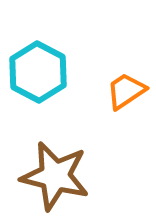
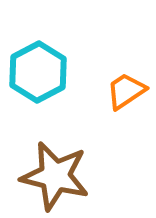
cyan hexagon: rotated 4 degrees clockwise
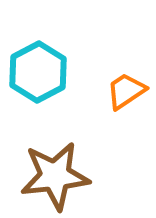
brown star: rotated 20 degrees counterclockwise
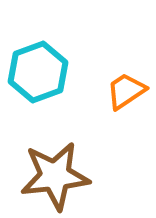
cyan hexagon: rotated 8 degrees clockwise
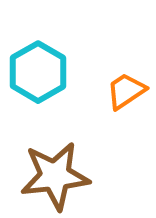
cyan hexagon: rotated 10 degrees counterclockwise
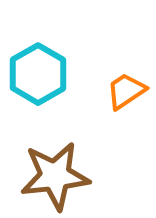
cyan hexagon: moved 2 px down
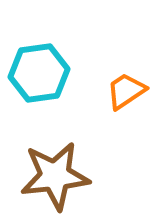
cyan hexagon: moved 1 px right, 1 px up; rotated 22 degrees clockwise
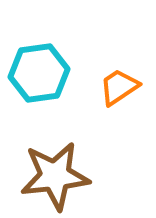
orange trapezoid: moved 7 px left, 4 px up
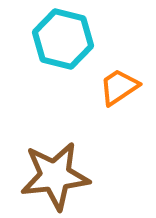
cyan hexagon: moved 24 px right, 34 px up; rotated 22 degrees clockwise
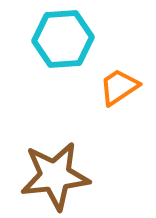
cyan hexagon: rotated 18 degrees counterclockwise
